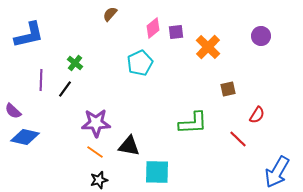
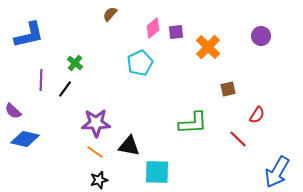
blue diamond: moved 2 px down
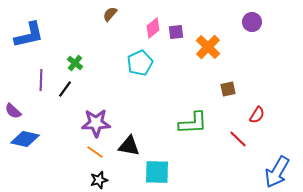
purple circle: moved 9 px left, 14 px up
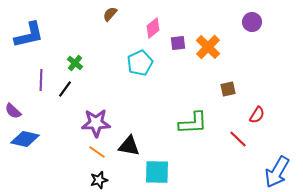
purple square: moved 2 px right, 11 px down
orange line: moved 2 px right
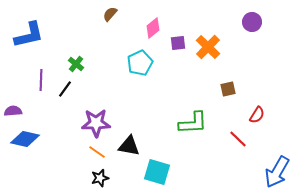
green cross: moved 1 px right, 1 px down
purple semicircle: rotated 132 degrees clockwise
cyan square: rotated 16 degrees clockwise
black star: moved 1 px right, 2 px up
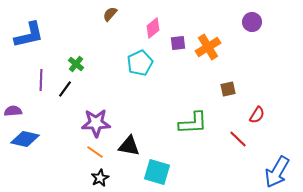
orange cross: rotated 15 degrees clockwise
orange line: moved 2 px left
black star: rotated 12 degrees counterclockwise
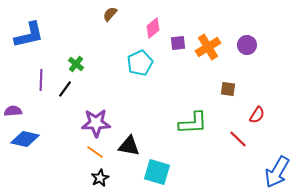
purple circle: moved 5 px left, 23 px down
brown square: rotated 21 degrees clockwise
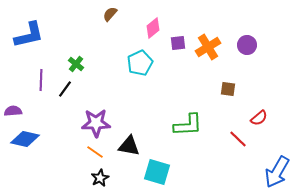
red semicircle: moved 2 px right, 3 px down; rotated 18 degrees clockwise
green L-shape: moved 5 px left, 2 px down
